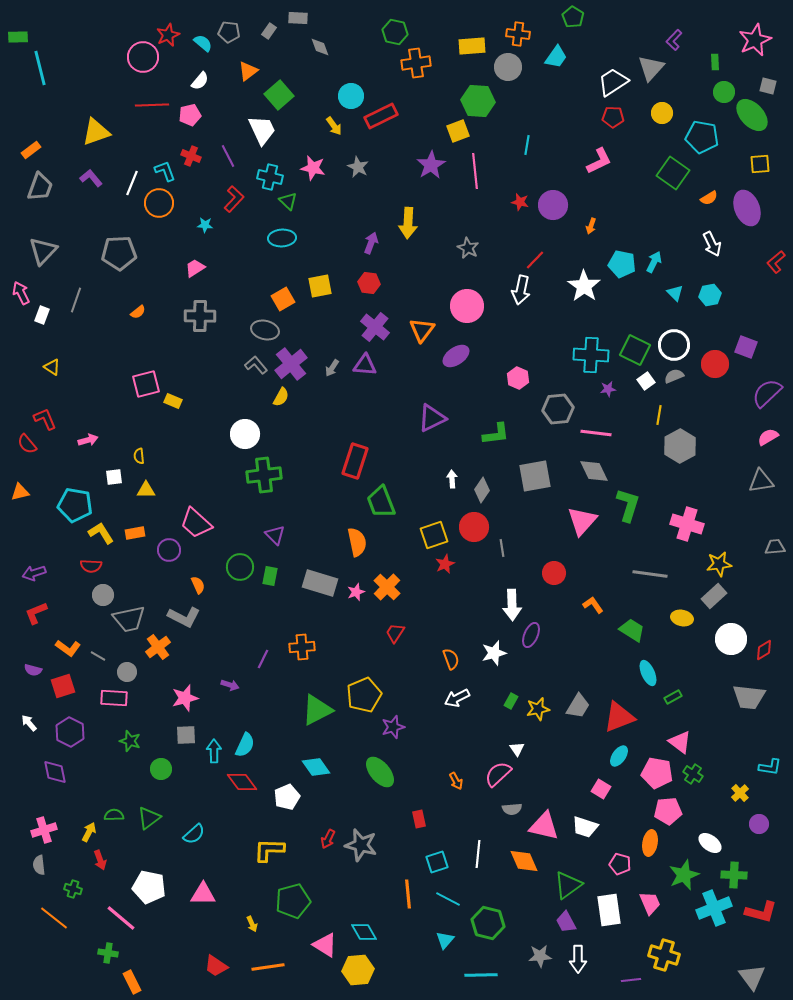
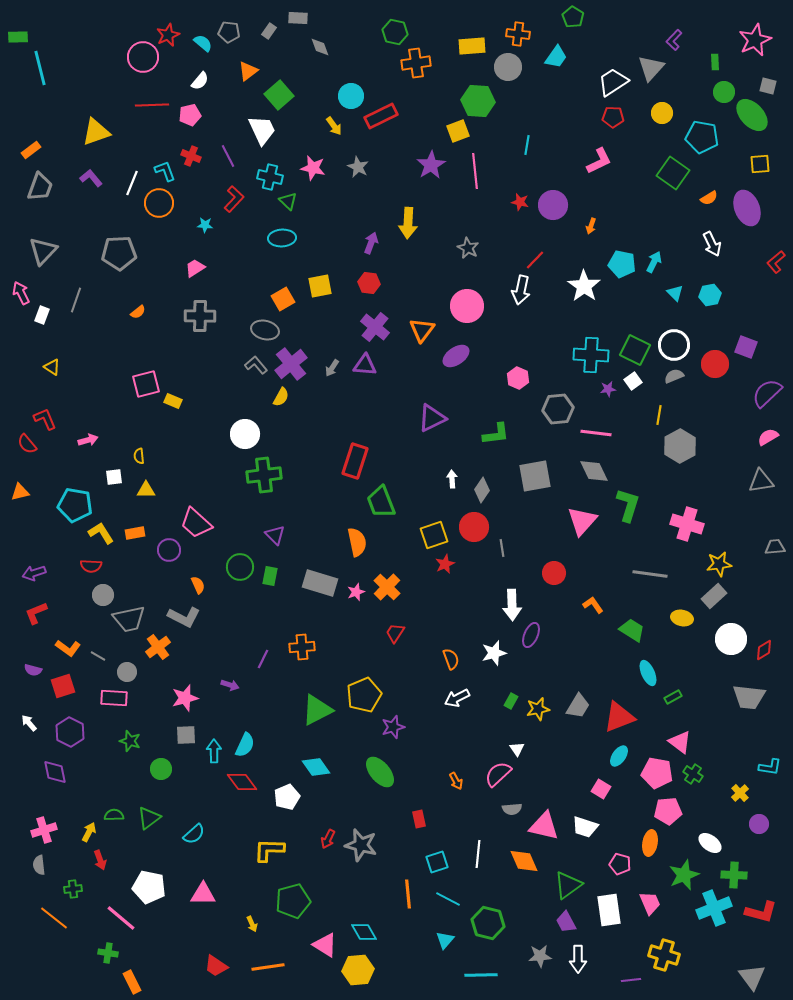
white square at (646, 381): moved 13 px left
green cross at (73, 889): rotated 24 degrees counterclockwise
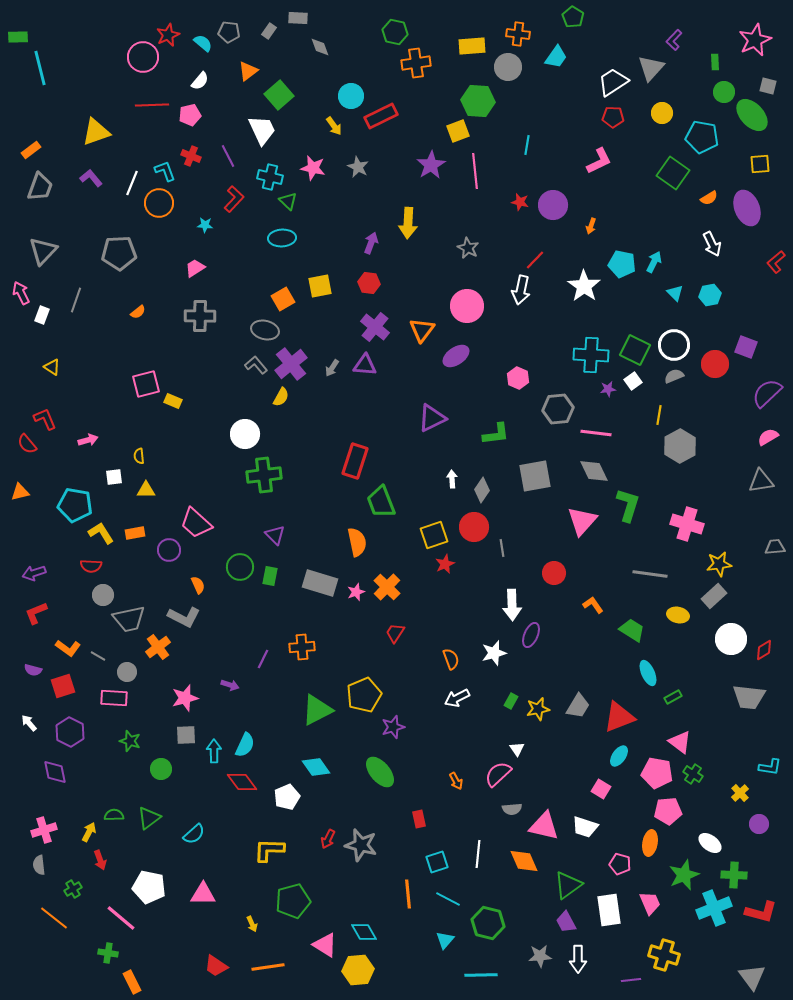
yellow ellipse at (682, 618): moved 4 px left, 3 px up
green cross at (73, 889): rotated 24 degrees counterclockwise
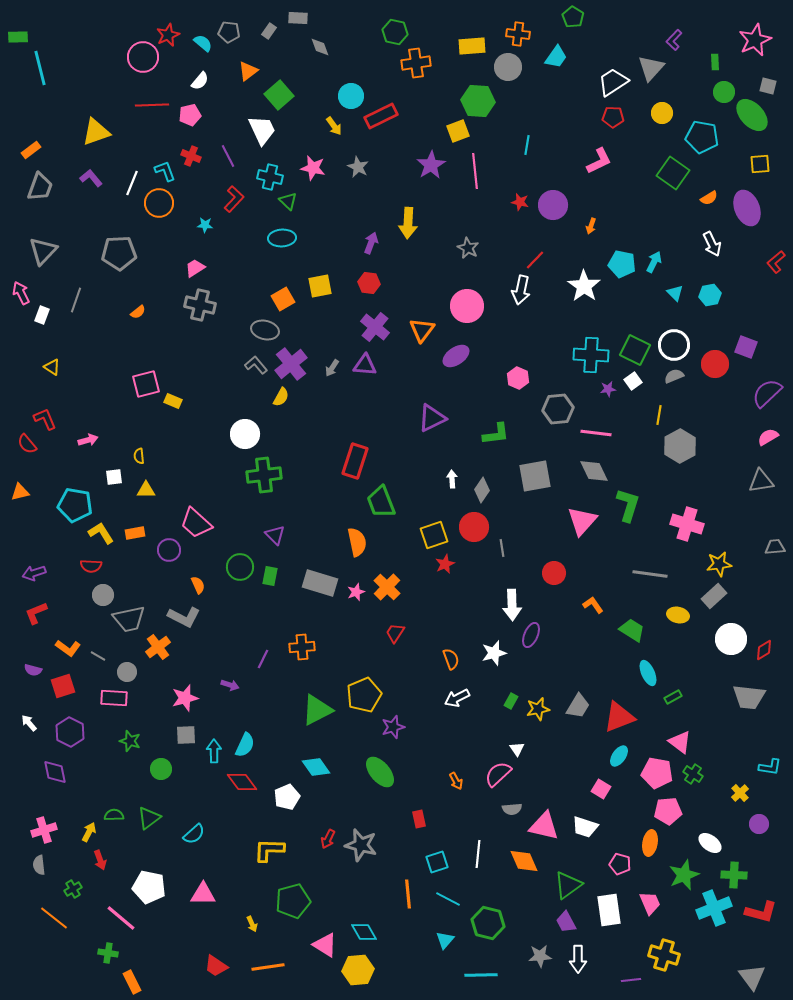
gray cross at (200, 316): moved 11 px up; rotated 12 degrees clockwise
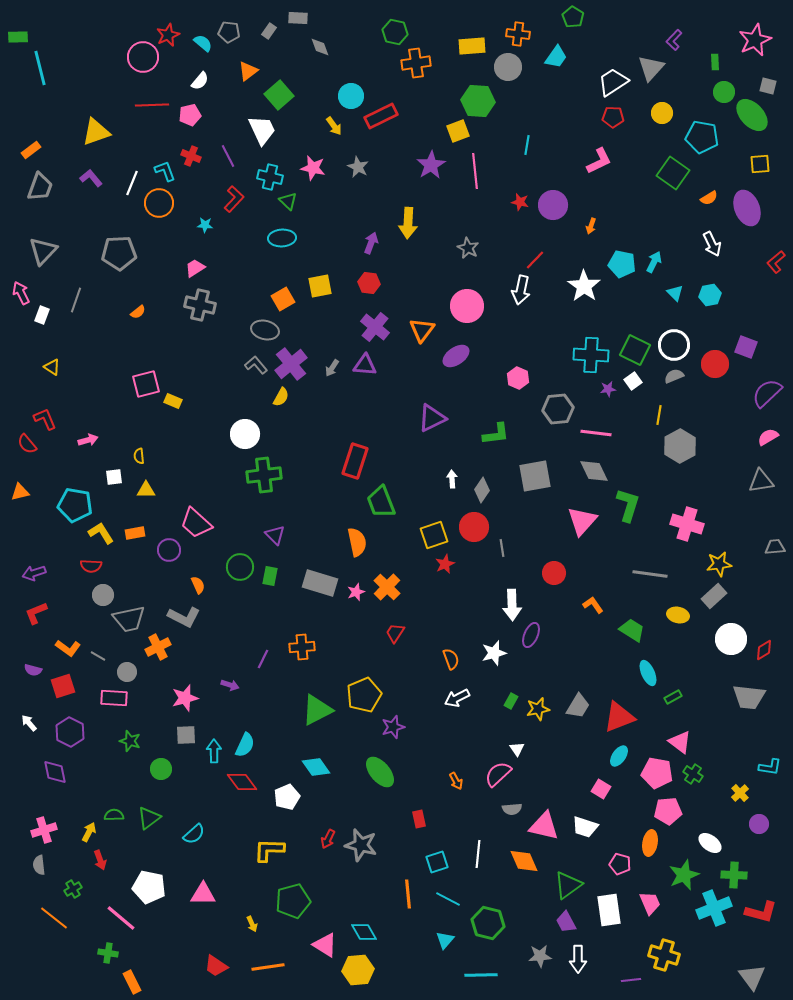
orange cross at (158, 647): rotated 10 degrees clockwise
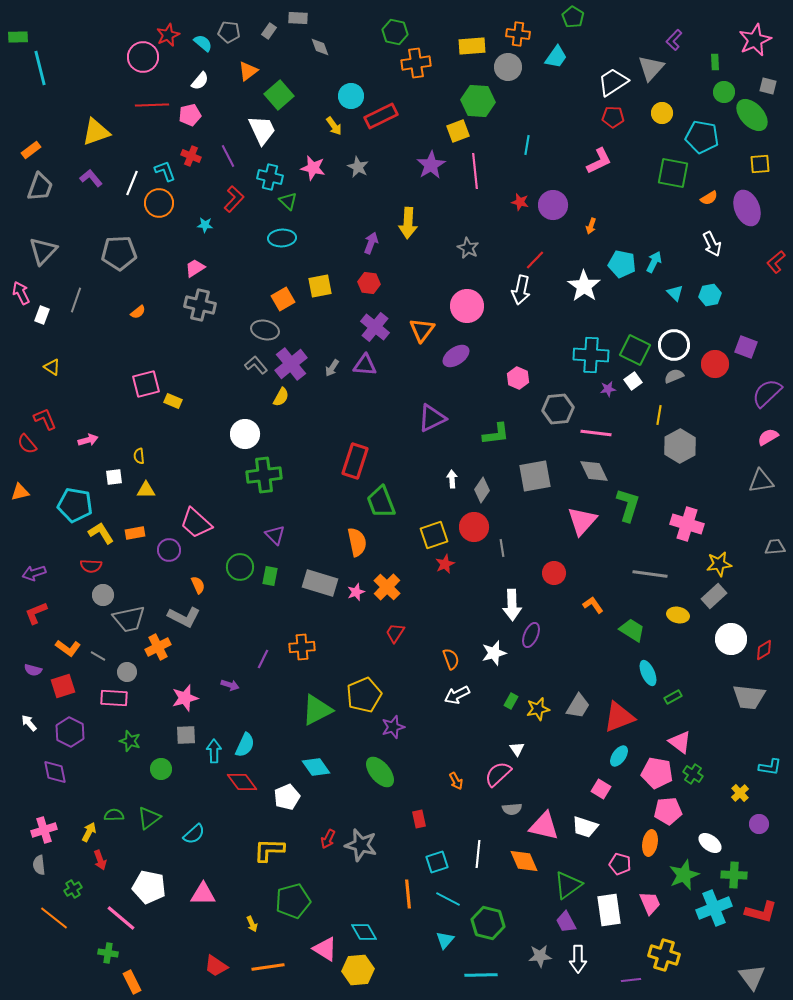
green square at (673, 173): rotated 24 degrees counterclockwise
white arrow at (457, 698): moved 3 px up
pink triangle at (325, 945): moved 4 px down
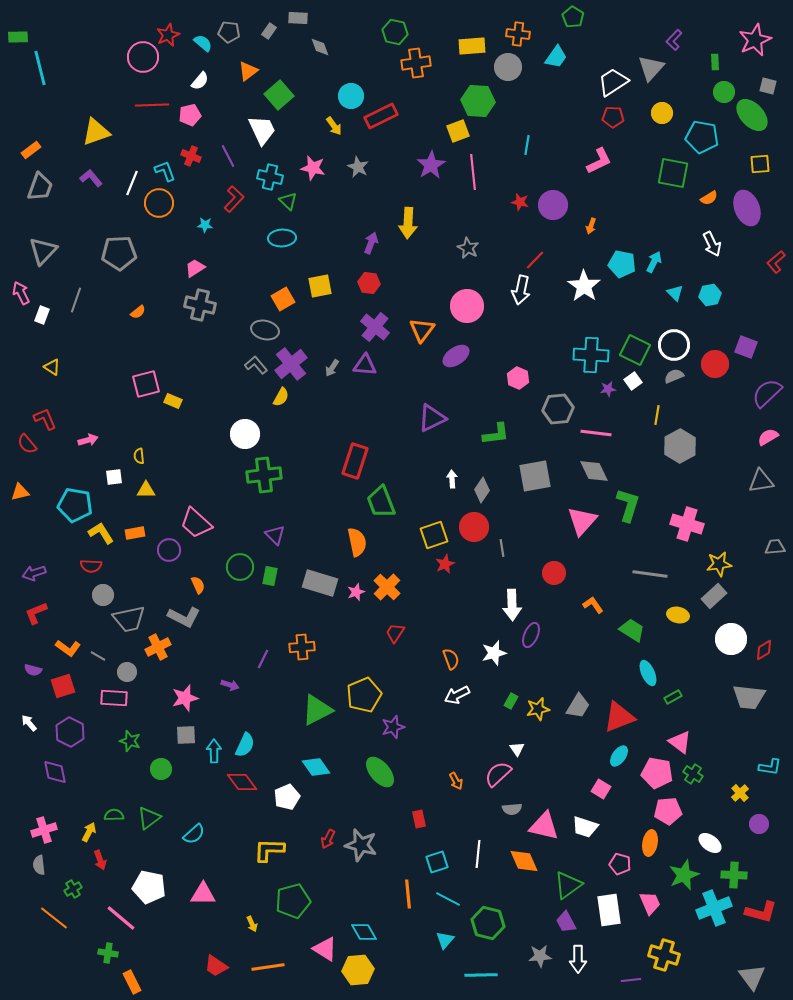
pink line at (475, 171): moved 2 px left, 1 px down
yellow line at (659, 415): moved 2 px left
